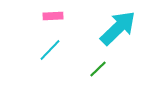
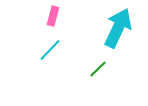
pink rectangle: rotated 72 degrees counterclockwise
cyan arrow: rotated 21 degrees counterclockwise
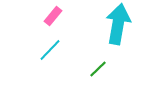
pink rectangle: rotated 24 degrees clockwise
cyan arrow: moved 4 px up; rotated 15 degrees counterclockwise
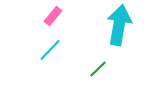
cyan arrow: moved 1 px right, 1 px down
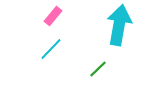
cyan line: moved 1 px right, 1 px up
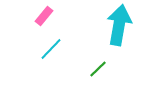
pink rectangle: moved 9 px left
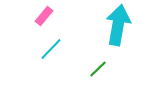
cyan arrow: moved 1 px left
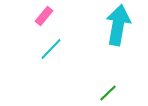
green line: moved 10 px right, 24 px down
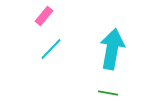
cyan arrow: moved 6 px left, 24 px down
green line: rotated 54 degrees clockwise
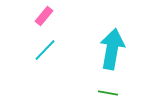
cyan line: moved 6 px left, 1 px down
